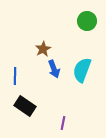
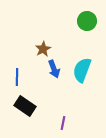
blue line: moved 2 px right, 1 px down
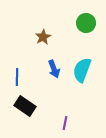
green circle: moved 1 px left, 2 px down
brown star: moved 12 px up
purple line: moved 2 px right
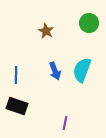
green circle: moved 3 px right
brown star: moved 3 px right, 6 px up; rotated 14 degrees counterclockwise
blue arrow: moved 1 px right, 2 px down
blue line: moved 1 px left, 2 px up
black rectangle: moved 8 px left; rotated 15 degrees counterclockwise
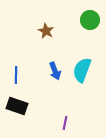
green circle: moved 1 px right, 3 px up
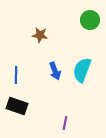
brown star: moved 6 px left, 4 px down; rotated 21 degrees counterclockwise
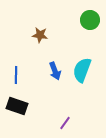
purple line: rotated 24 degrees clockwise
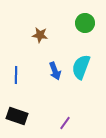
green circle: moved 5 px left, 3 px down
cyan semicircle: moved 1 px left, 3 px up
black rectangle: moved 10 px down
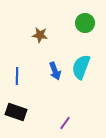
blue line: moved 1 px right, 1 px down
black rectangle: moved 1 px left, 4 px up
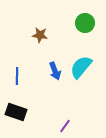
cyan semicircle: rotated 20 degrees clockwise
purple line: moved 3 px down
